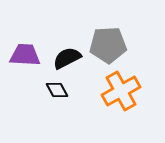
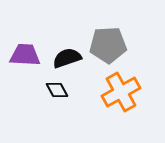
black semicircle: rotated 8 degrees clockwise
orange cross: moved 1 px down
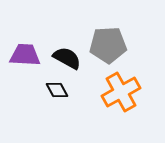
black semicircle: rotated 48 degrees clockwise
